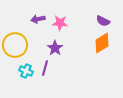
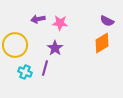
purple semicircle: moved 4 px right
cyan cross: moved 1 px left, 1 px down
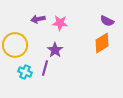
purple star: moved 2 px down
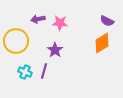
yellow circle: moved 1 px right, 4 px up
purple line: moved 1 px left, 3 px down
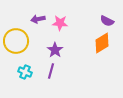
purple line: moved 7 px right
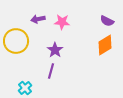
pink star: moved 2 px right, 1 px up
orange diamond: moved 3 px right, 2 px down
cyan cross: moved 16 px down; rotated 24 degrees clockwise
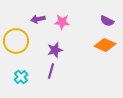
orange diamond: rotated 55 degrees clockwise
purple star: rotated 21 degrees clockwise
cyan cross: moved 4 px left, 11 px up
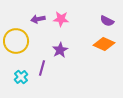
pink star: moved 1 px left, 3 px up
orange diamond: moved 1 px left, 1 px up
purple star: moved 5 px right; rotated 14 degrees counterclockwise
purple line: moved 9 px left, 3 px up
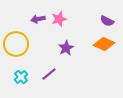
pink star: moved 2 px left; rotated 21 degrees counterclockwise
yellow circle: moved 3 px down
purple star: moved 6 px right, 2 px up
purple line: moved 7 px right, 6 px down; rotated 35 degrees clockwise
